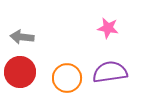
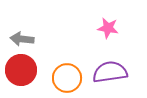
gray arrow: moved 2 px down
red circle: moved 1 px right, 2 px up
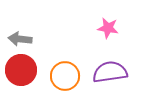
gray arrow: moved 2 px left
orange circle: moved 2 px left, 2 px up
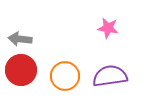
purple semicircle: moved 4 px down
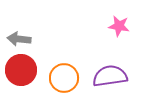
pink star: moved 11 px right, 2 px up
gray arrow: moved 1 px left
orange circle: moved 1 px left, 2 px down
